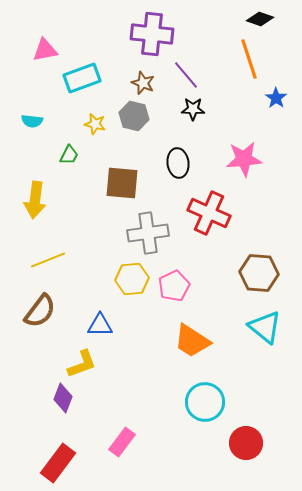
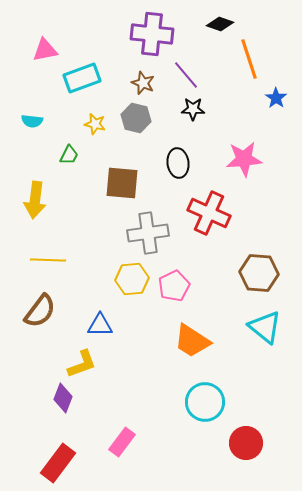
black diamond: moved 40 px left, 5 px down
gray hexagon: moved 2 px right, 2 px down
yellow line: rotated 24 degrees clockwise
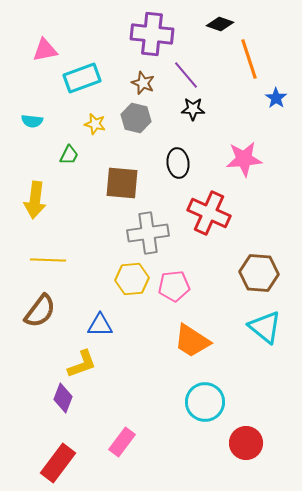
pink pentagon: rotated 20 degrees clockwise
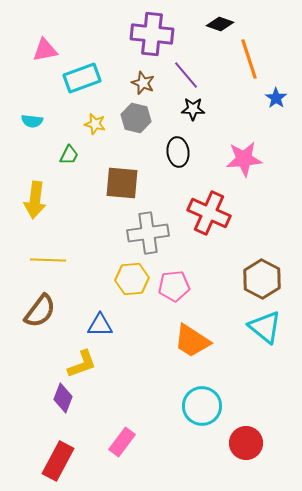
black ellipse: moved 11 px up
brown hexagon: moved 3 px right, 6 px down; rotated 24 degrees clockwise
cyan circle: moved 3 px left, 4 px down
red rectangle: moved 2 px up; rotated 9 degrees counterclockwise
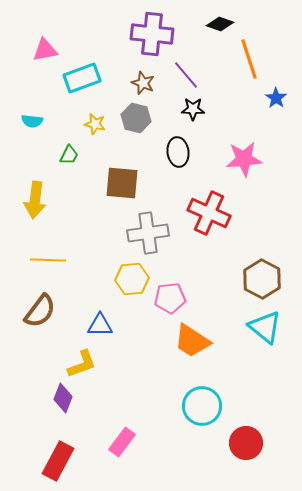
pink pentagon: moved 4 px left, 12 px down
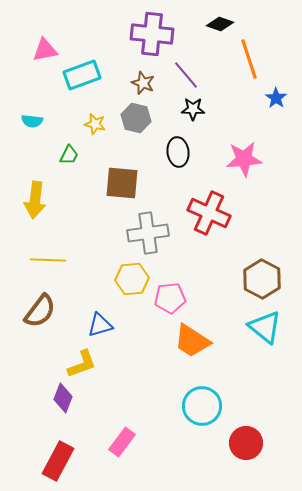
cyan rectangle: moved 3 px up
blue triangle: rotated 16 degrees counterclockwise
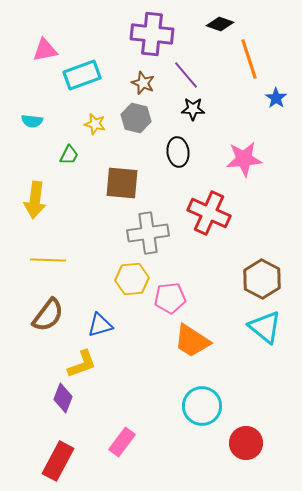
brown semicircle: moved 8 px right, 4 px down
